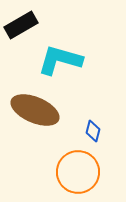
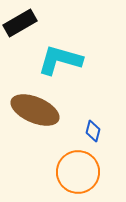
black rectangle: moved 1 px left, 2 px up
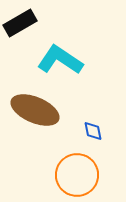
cyan L-shape: rotated 18 degrees clockwise
blue diamond: rotated 25 degrees counterclockwise
orange circle: moved 1 px left, 3 px down
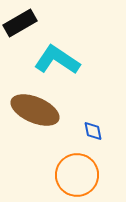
cyan L-shape: moved 3 px left
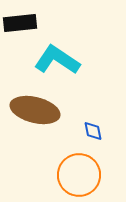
black rectangle: rotated 24 degrees clockwise
brown ellipse: rotated 9 degrees counterclockwise
orange circle: moved 2 px right
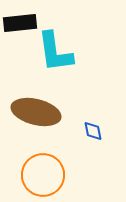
cyan L-shape: moved 2 px left, 8 px up; rotated 132 degrees counterclockwise
brown ellipse: moved 1 px right, 2 px down
orange circle: moved 36 px left
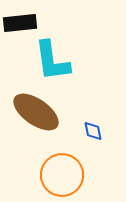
cyan L-shape: moved 3 px left, 9 px down
brown ellipse: rotated 21 degrees clockwise
orange circle: moved 19 px right
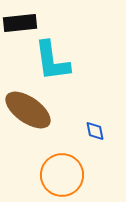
brown ellipse: moved 8 px left, 2 px up
blue diamond: moved 2 px right
